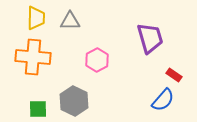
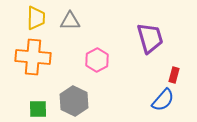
red rectangle: rotated 70 degrees clockwise
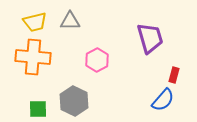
yellow trapezoid: moved 1 px left, 4 px down; rotated 75 degrees clockwise
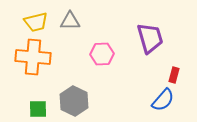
yellow trapezoid: moved 1 px right
pink hexagon: moved 5 px right, 6 px up; rotated 25 degrees clockwise
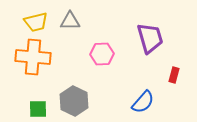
blue semicircle: moved 20 px left, 2 px down
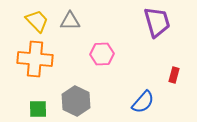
yellow trapezoid: moved 1 px right, 1 px up; rotated 120 degrees counterclockwise
purple trapezoid: moved 7 px right, 16 px up
orange cross: moved 2 px right, 2 px down
gray hexagon: moved 2 px right
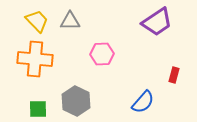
purple trapezoid: rotated 72 degrees clockwise
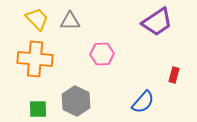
yellow trapezoid: moved 2 px up
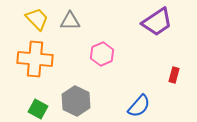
pink hexagon: rotated 20 degrees counterclockwise
blue semicircle: moved 4 px left, 4 px down
green square: rotated 30 degrees clockwise
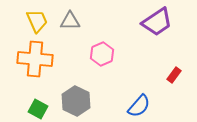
yellow trapezoid: moved 2 px down; rotated 20 degrees clockwise
red rectangle: rotated 21 degrees clockwise
